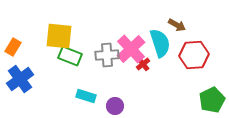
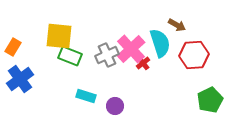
gray cross: rotated 20 degrees counterclockwise
red cross: moved 1 px up
green pentagon: moved 2 px left
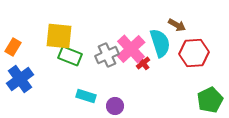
red hexagon: moved 2 px up
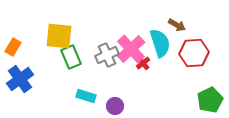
green rectangle: moved 1 px right, 1 px down; rotated 45 degrees clockwise
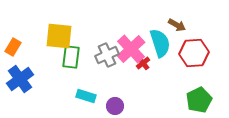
green rectangle: rotated 30 degrees clockwise
green pentagon: moved 11 px left
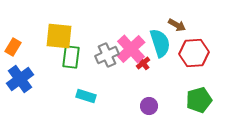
green pentagon: rotated 10 degrees clockwise
purple circle: moved 34 px right
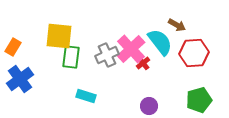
cyan semicircle: moved 1 px up; rotated 20 degrees counterclockwise
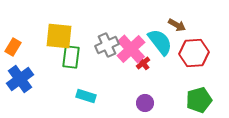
gray cross: moved 10 px up
purple circle: moved 4 px left, 3 px up
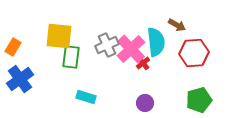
cyan semicircle: moved 4 px left; rotated 32 degrees clockwise
cyan rectangle: moved 1 px down
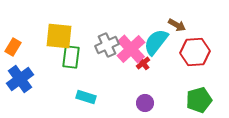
cyan semicircle: rotated 136 degrees counterclockwise
red hexagon: moved 1 px right, 1 px up
